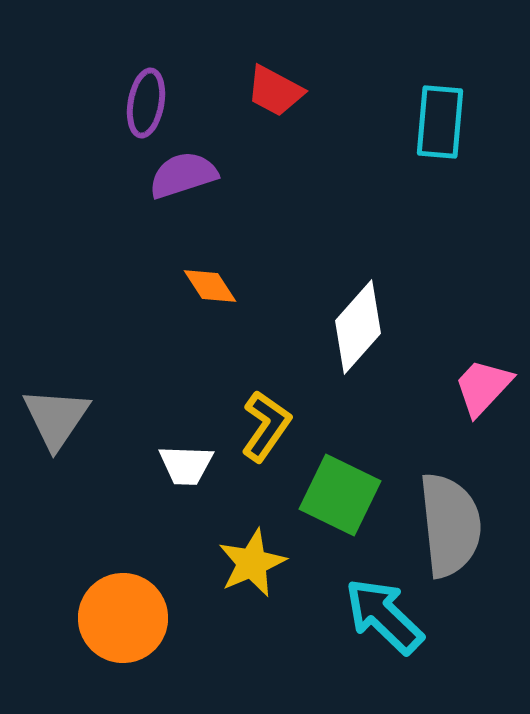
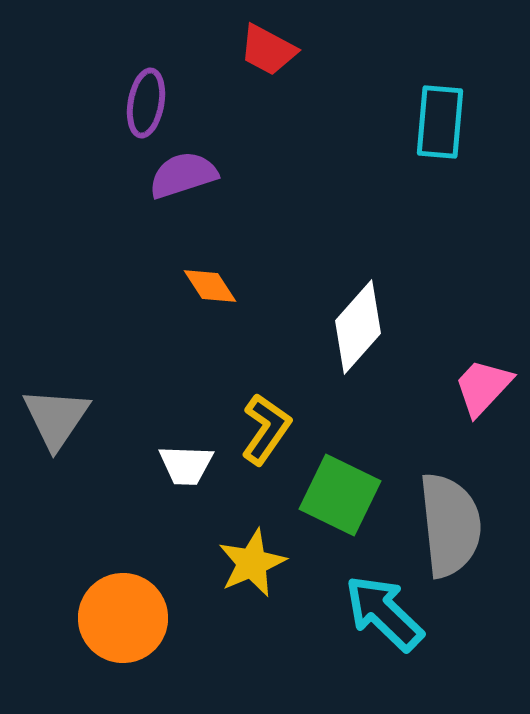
red trapezoid: moved 7 px left, 41 px up
yellow L-shape: moved 3 px down
cyan arrow: moved 3 px up
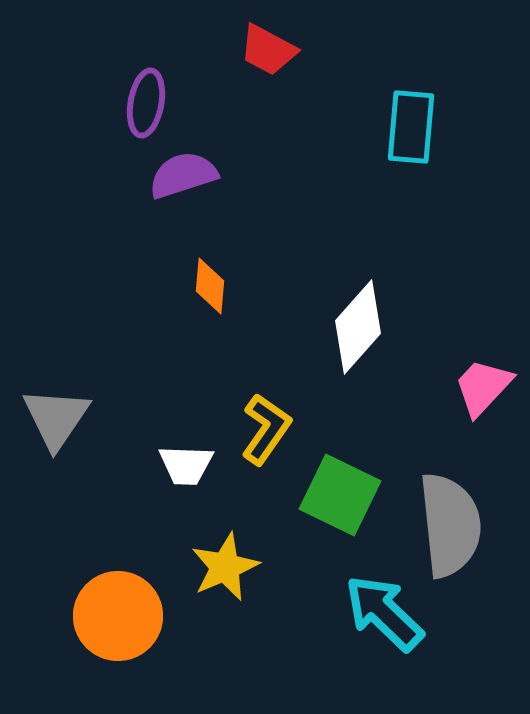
cyan rectangle: moved 29 px left, 5 px down
orange diamond: rotated 38 degrees clockwise
yellow star: moved 27 px left, 4 px down
orange circle: moved 5 px left, 2 px up
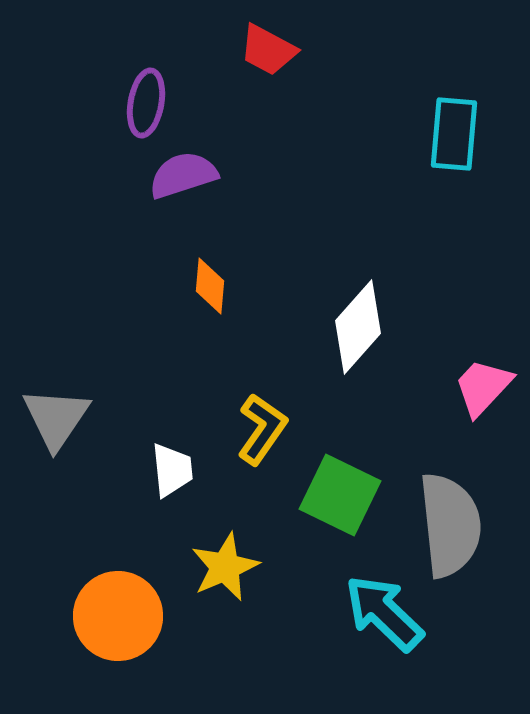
cyan rectangle: moved 43 px right, 7 px down
yellow L-shape: moved 4 px left
white trapezoid: moved 14 px left, 5 px down; rotated 98 degrees counterclockwise
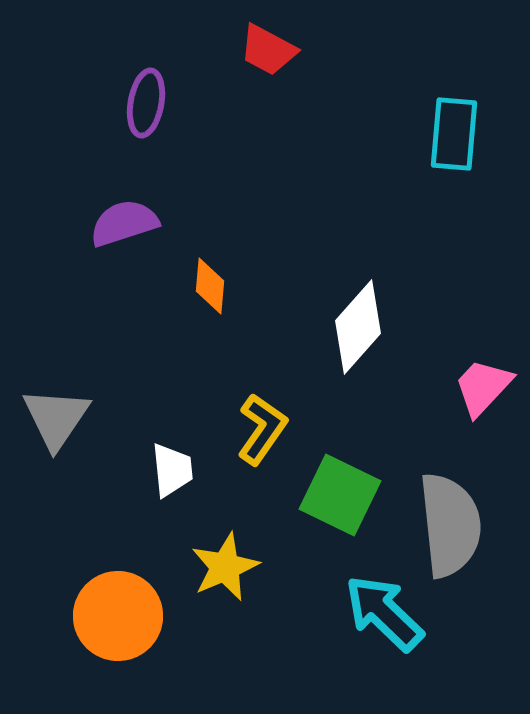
purple semicircle: moved 59 px left, 48 px down
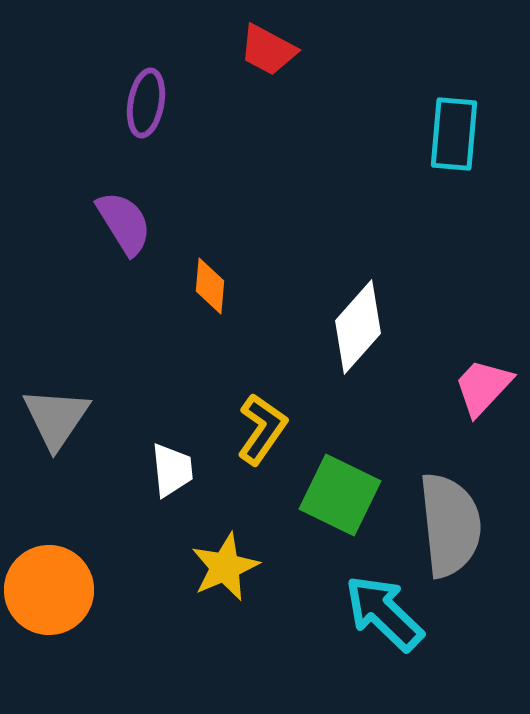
purple semicircle: rotated 76 degrees clockwise
orange circle: moved 69 px left, 26 px up
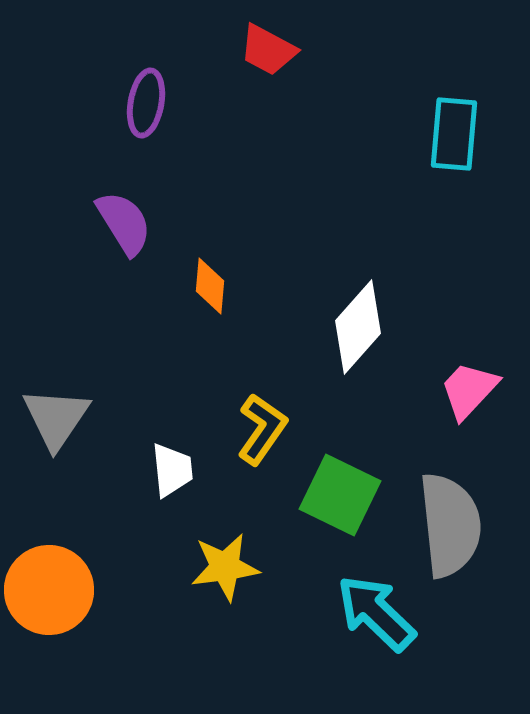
pink trapezoid: moved 14 px left, 3 px down
yellow star: rotated 16 degrees clockwise
cyan arrow: moved 8 px left
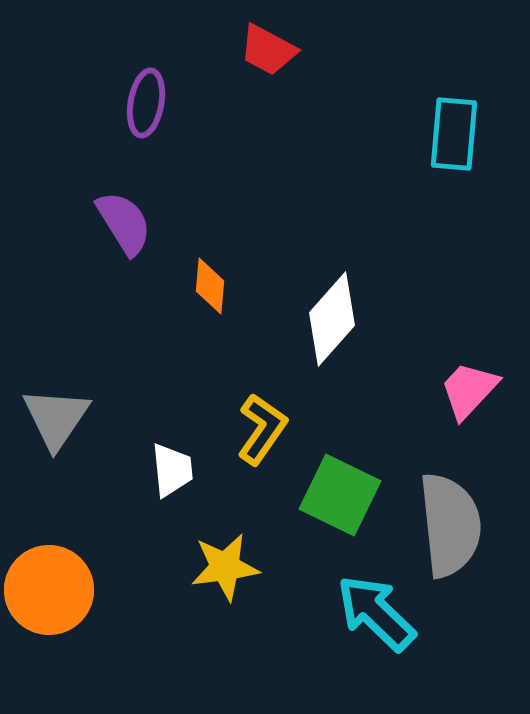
white diamond: moved 26 px left, 8 px up
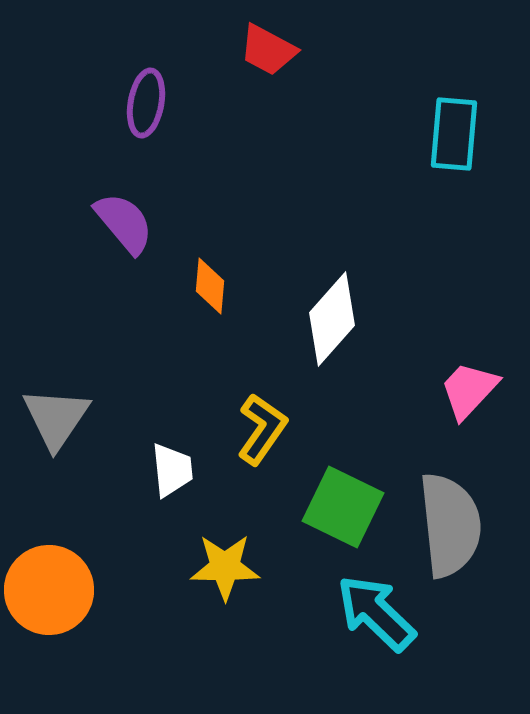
purple semicircle: rotated 8 degrees counterclockwise
green square: moved 3 px right, 12 px down
yellow star: rotated 8 degrees clockwise
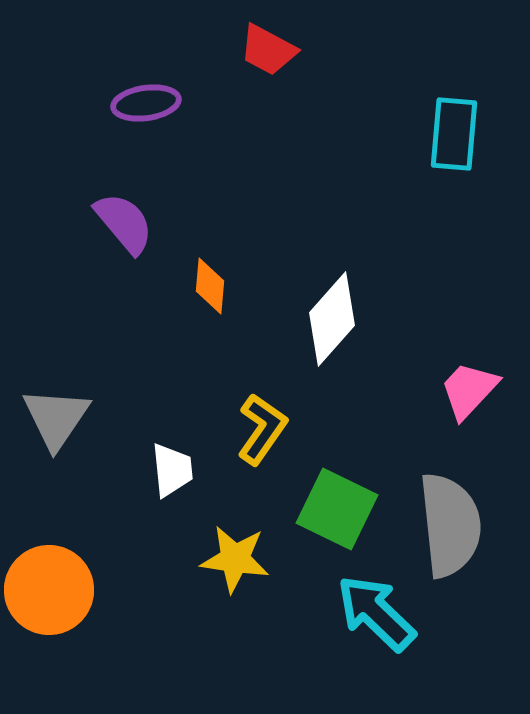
purple ellipse: rotated 72 degrees clockwise
green square: moved 6 px left, 2 px down
yellow star: moved 10 px right, 8 px up; rotated 8 degrees clockwise
